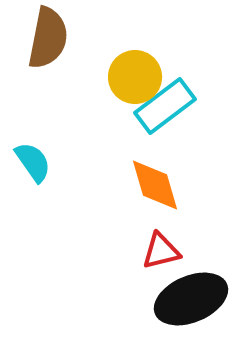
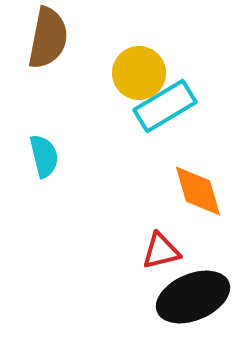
yellow circle: moved 4 px right, 4 px up
cyan rectangle: rotated 6 degrees clockwise
cyan semicircle: moved 11 px right, 6 px up; rotated 21 degrees clockwise
orange diamond: moved 43 px right, 6 px down
black ellipse: moved 2 px right, 2 px up
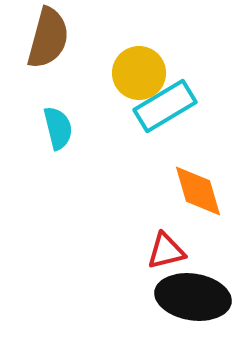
brown semicircle: rotated 4 degrees clockwise
cyan semicircle: moved 14 px right, 28 px up
red triangle: moved 5 px right
black ellipse: rotated 32 degrees clockwise
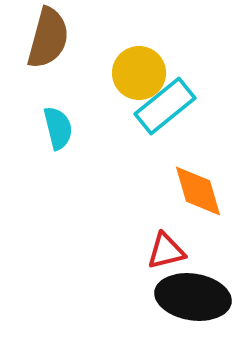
cyan rectangle: rotated 8 degrees counterclockwise
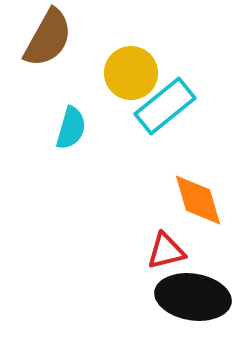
brown semicircle: rotated 14 degrees clockwise
yellow circle: moved 8 px left
cyan semicircle: moved 13 px right; rotated 30 degrees clockwise
orange diamond: moved 9 px down
